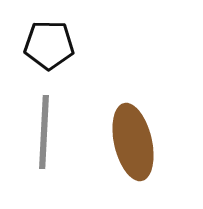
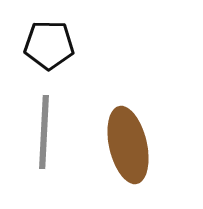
brown ellipse: moved 5 px left, 3 px down
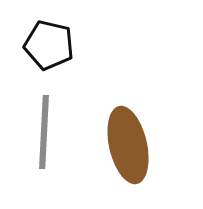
black pentagon: rotated 12 degrees clockwise
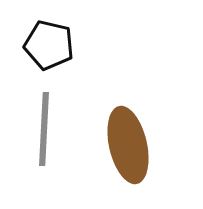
gray line: moved 3 px up
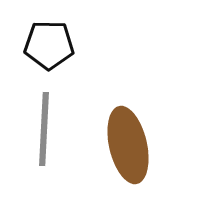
black pentagon: rotated 12 degrees counterclockwise
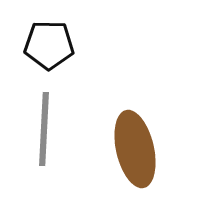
brown ellipse: moved 7 px right, 4 px down
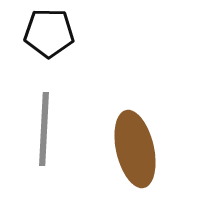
black pentagon: moved 12 px up
